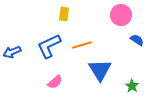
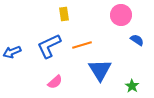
yellow rectangle: rotated 16 degrees counterclockwise
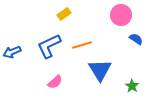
yellow rectangle: rotated 64 degrees clockwise
blue semicircle: moved 1 px left, 1 px up
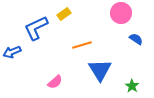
pink circle: moved 2 px up
blue L-shape: moved 13 px left, 18 px up
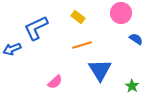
yellow rectangle: moved 14 px right, 3 px down; rotated 72 degrees clockwise
blue arrow: moved 3 px up
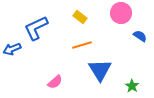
yellow rectangle: moved 2 px right
blue semicircle: moved 4 px right, 3 px up
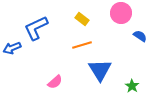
yellow rectangle: moved 2 px right, 2 px down
blue arrow: moved 1 px up
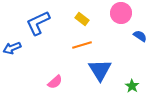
blue L-shape: moved 2 px right, 5 px up
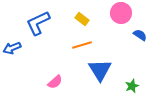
blue semicircle: moved 1 px up
green star: rotated 16 degrees clockwise
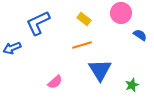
yellow rectangle: moved 2 px right
green star: moved 1 px up
